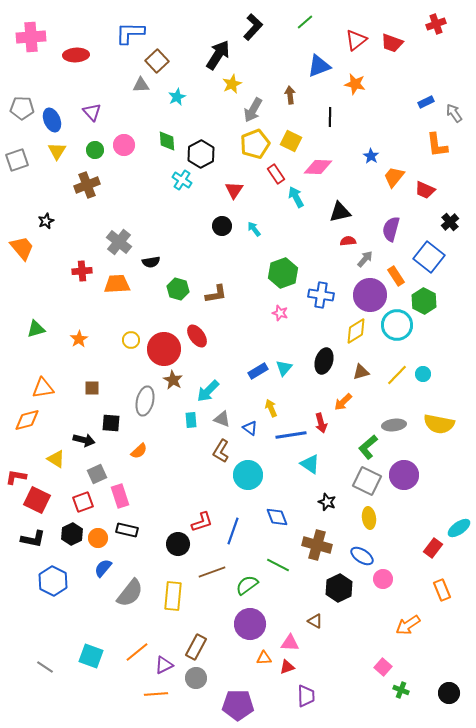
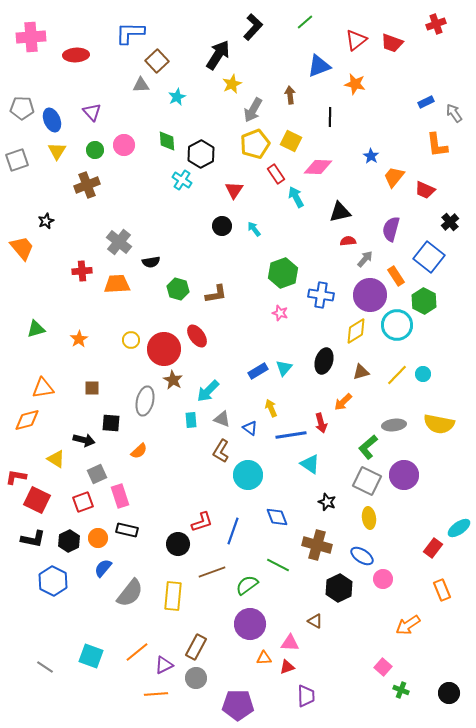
black hexagon at (72, 534): moved 3 px left, 7 px down
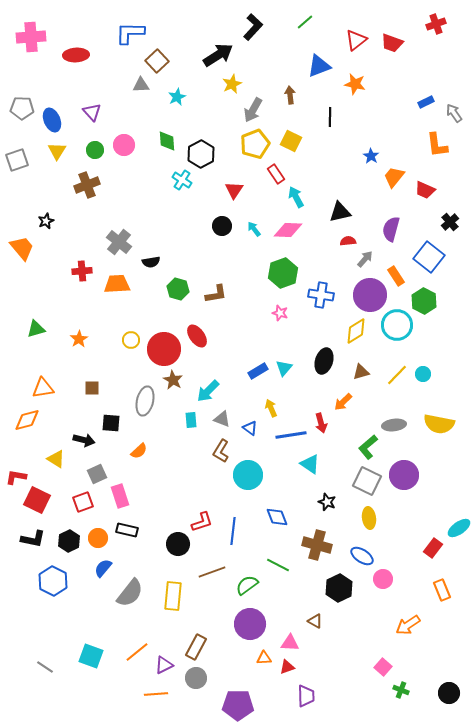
black arrow at (218, 55): rotated 24 degrees clockwise
pink diamond at (318, 167): moved 30 px left, 63 px down
blue line at (233, 531): rotated 12 degrees counterclockwise
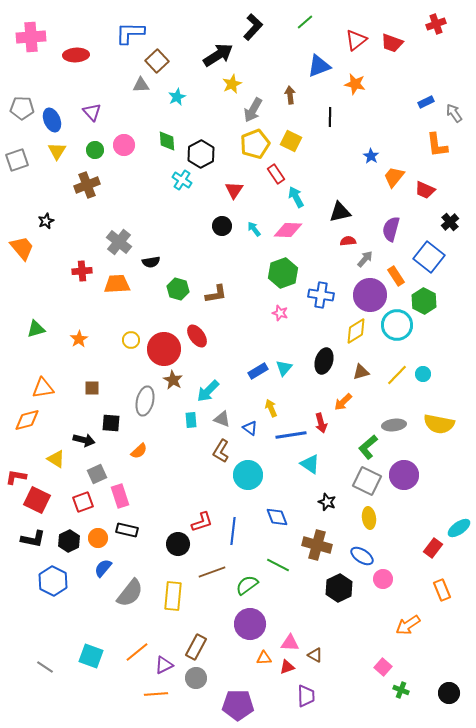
brown triangle at (315, 621): moved 34 px down
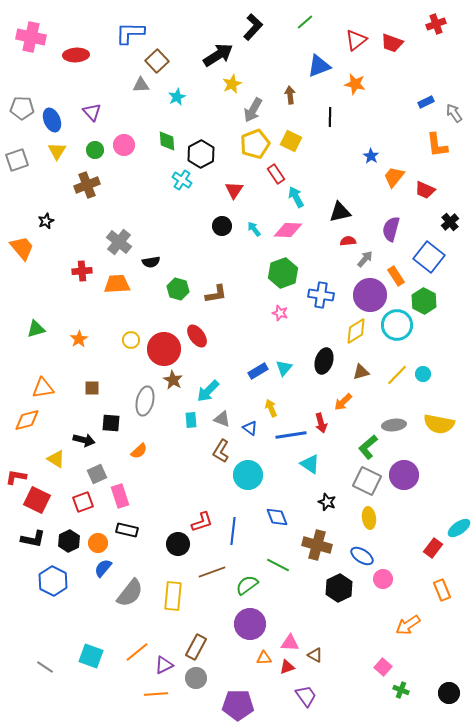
pink cross at (31, 37): rotated 16 degrees clockwise
orange circle at (98, 538): moved 5 px down
purple trapezoid at (306, 696): rotated 35 degrees counterclockwise
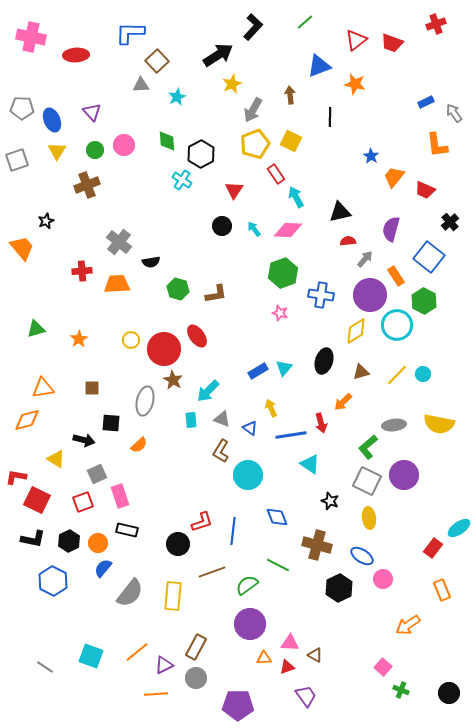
orange semicircle at (139, 451): moved 6 px up
black star at (327, 502): moved 3 px right, 1 px up
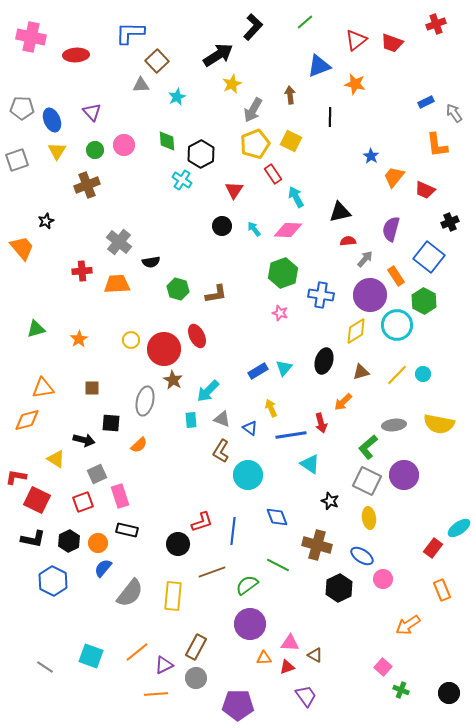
red rectangle at (276, 174): moved 3 px left
black cross at (450, 222): rotated 18 degrees clockwise
red ellipse at (197, 336): rotated 10 degrees clockwise
